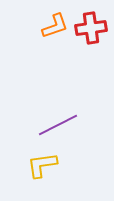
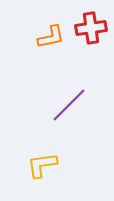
orange L-shape: moved 4 px left, 11 px down; rotated 8 degrees clockwise
purple line: moved 11 px right, 20 px up; rotated 18 degrees counterclockwise
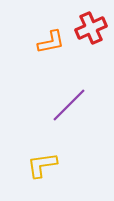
red cross: rotated 16 degrees counterclockwise
orange L-shape: moved 5 px down
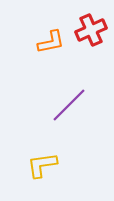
red cross: moved 2 px down
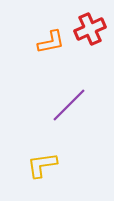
red cross: moved 1 px left, 1 px up
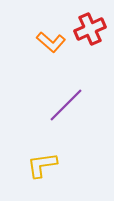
orange L-shape: rotated 52 degrees clockwise
purple line: moved 3 px left
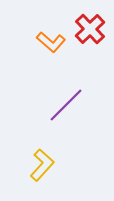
red cross: rotated 20 degrees counterclockwise
yellow L-shape: rotated 140 degrees clockwise
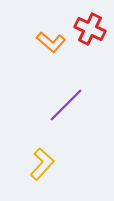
red cross: rotated 20 degrees counterclockwise
yellow L-shape: moved 1 px up
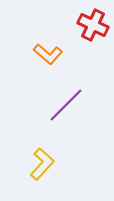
red cross: moved 3 px right, 4 px up
orange L-shape: moved 3 px left, 12 px down
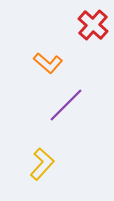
red cross: rotated 16 degrees clockwise
orange L-shape: moved 9 px down
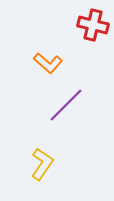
red cross: rotated 28 degrees counterclockwise
yellow L-shape: rotated 8 degrees counterclockwise
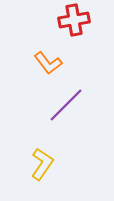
red cross: moved 19 px left, 5 px up; rotated 24 degrees counterclockwise
orange L-shape: rotated 12 degrees clockwise
